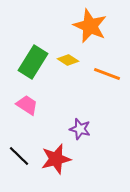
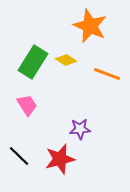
yellow diamond: moved 2 px left
pink trapezoid: rotated 25 degrees clockwise
purple star: rotated 20 degrees counterclockwise
red star: moved 4 px right
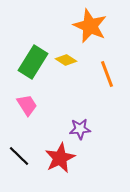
orange line: rotated 48 degrees clockwise
red star: moved 1 px up; rotated 12 degrees counterclockwise
